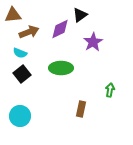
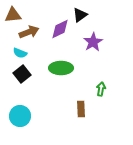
green arrow: moved 9 px left, 1 px up
brown rectangle: rotated 14 degrees counterclockwise
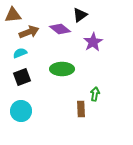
purple diamond: rotated 65 degrees clockwise
cyan semicircle: rotated 136 degrees clockwise
green ellipse: moved 1 px right, 1 px down
black square: moved 3 px down; rotated 18 degrees clockwise
green arrow: moved 6 px left, 5 px down
cyan circle: moved 1 px right, 5 px up
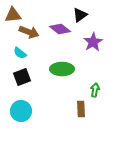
brown arrow: rotated 42 degrees clockwise
cyan semicircle: rotated 120 degrees counterclockwise
green arrow: moved 4 px up
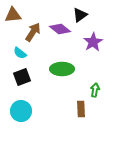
brown arrow: moved 4 px right; rotated 78 degrees counterclockwise
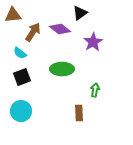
black triangle: moved 2 px up
brown rectangle: moved 2 px left, 4 px down
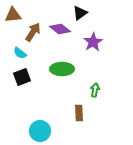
cyan circle: moved 19 px right, 20 px down
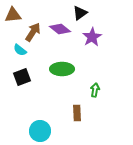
purple star: moved 1 px left, 5 px up
cyan semicircle: moved 3 px up
brown rectangle: moved 2 px left
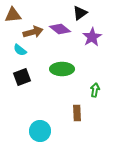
brown arrow: rotated 42 degrees clockwise
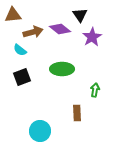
black triangle: moved 2 px down; rotated 28 degrees counterclockwise
